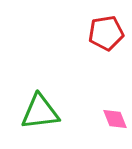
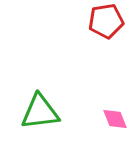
red pentagon: moved 12 px up
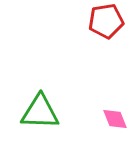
green triangle: rotated 9 degrees clockwise
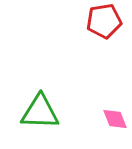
red pentagon: moved 2 px left
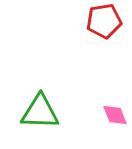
pink diamond: moved 4 px up
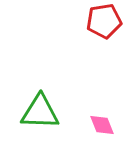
pink diamond: moved 13 px left, 10 px down
